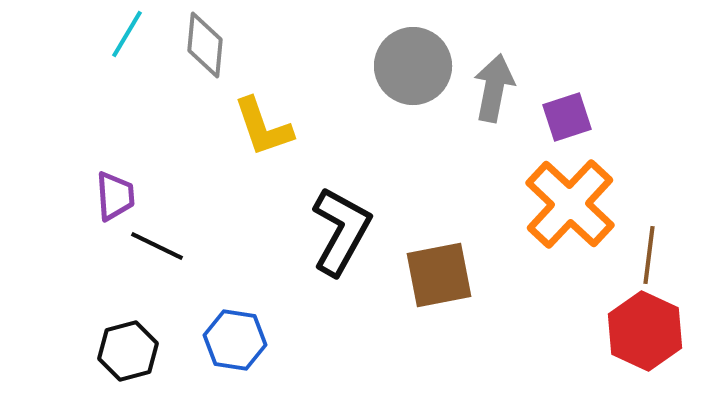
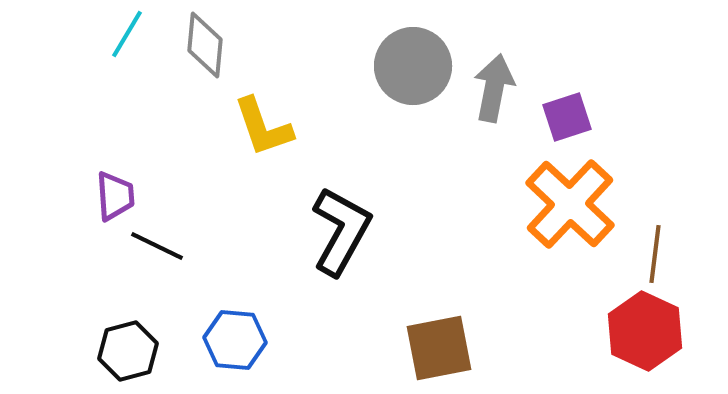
brown line: moved 6 px right, 1 px up
brown square: moved 73 px down
blue hexagon: rotated 4 degrees counterclockwise
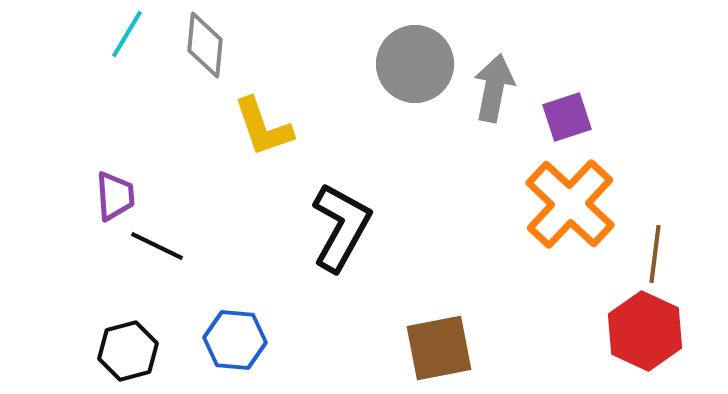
gray circle: moved 2 px right, 2 px up
black L-shape: moved 4 px up
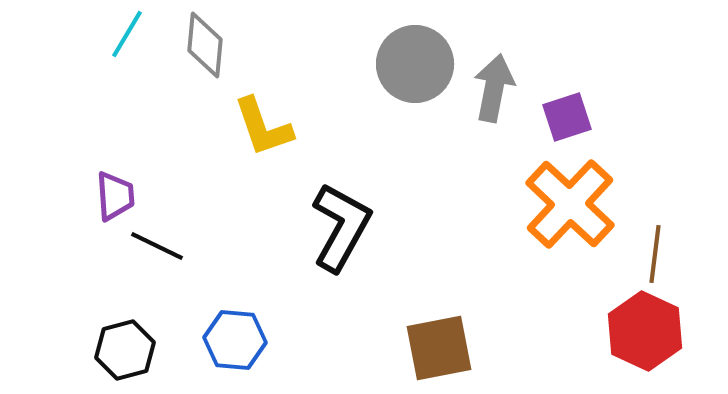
black hexagon: moved 3 px left, 1 px up
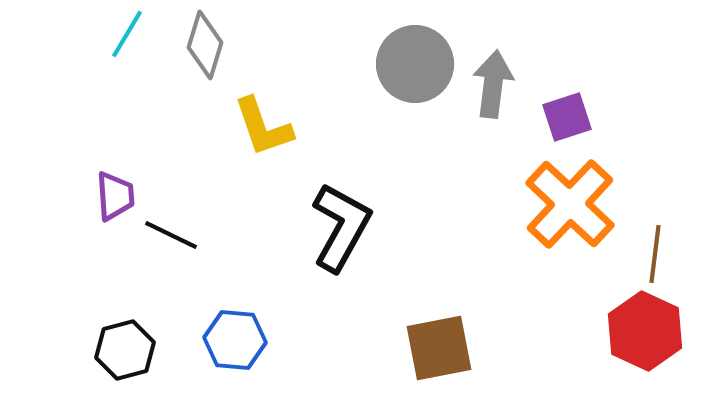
gray diamond: rotated 12 degrees clockwise
gray arrow: moved 1 px left, 4 px up; rotated 4 degrees counterclockwise
black line: moved 14 px right, 11 px up
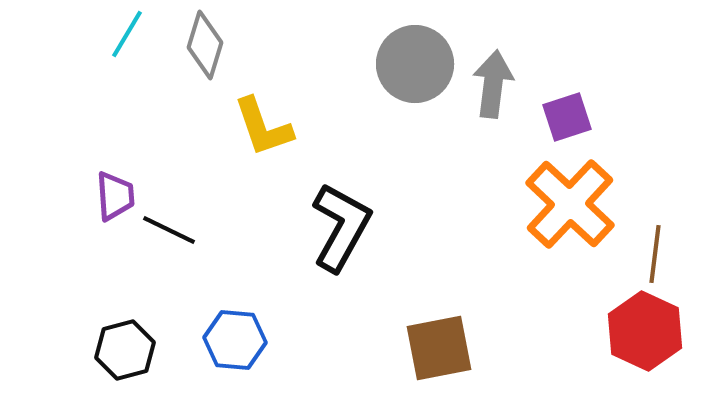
black line: moved 2 px left, 5 px up
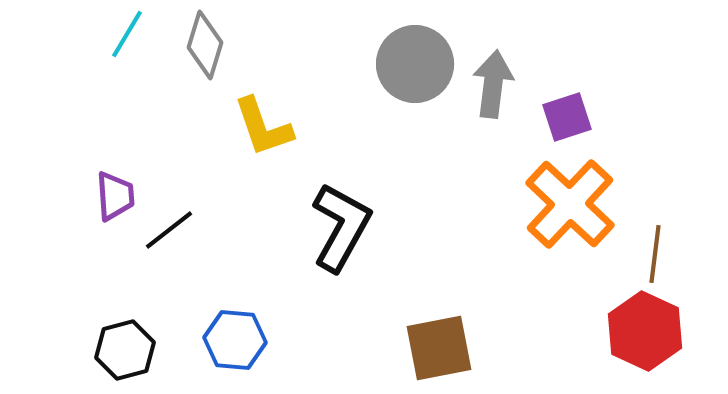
black line: rotated 64 degrees counterclockwise
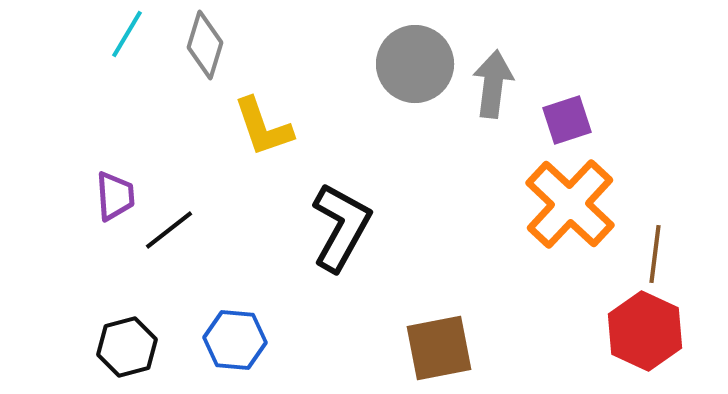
purple square: moved 3 px down
black hexagon: moved 2 px right, 3 px up
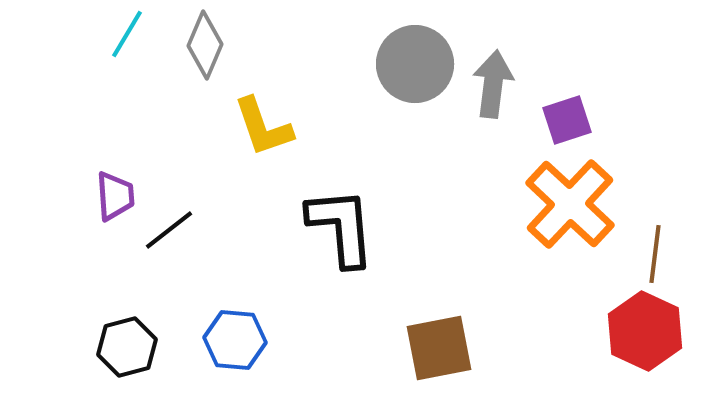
gray diamond: rotated 6 degrees clockwise
black L-shape: rotated 34 degrees counterclockwise
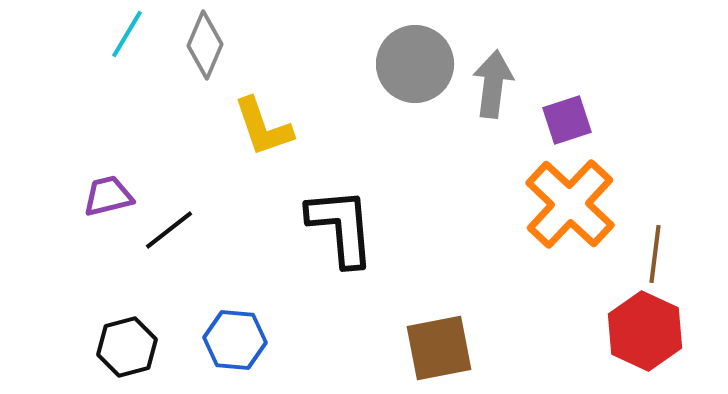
purple trapezoid: moved 7 px left; rotated 100 degrees counterclockwise
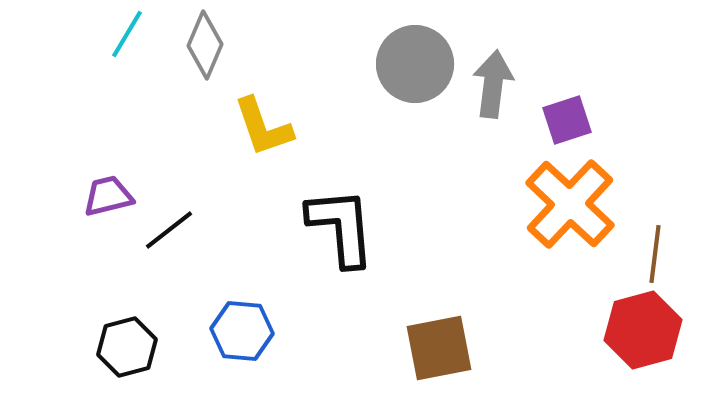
red hexagon: moved 2 px left, 1 px up; rotated 20 degrees clockwise
blue hexagon: moved 7 px right, 9 px up
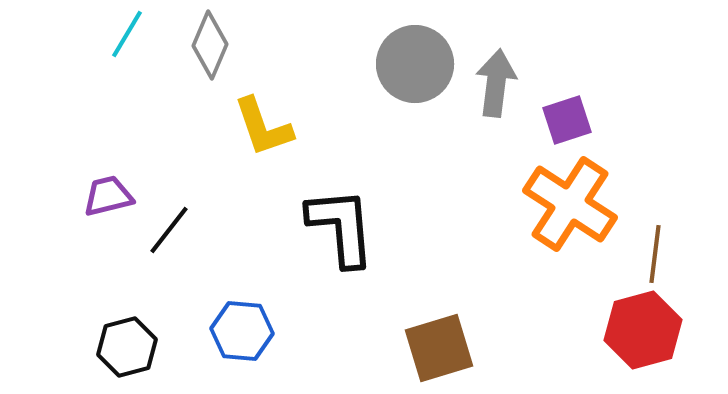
gray diamond: moved 5 px right
gray arrow: moved 3 px right, 1 px up
orange cross: rotated 10 degrees counterclockwise
black line: rotated 14 degrees counterclockwise
brown square: rotated 6 degrees counterclockwise
